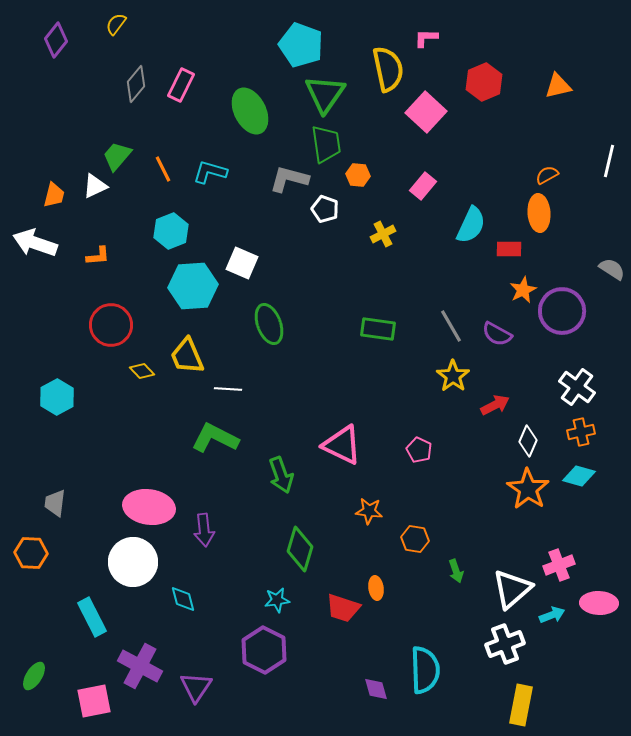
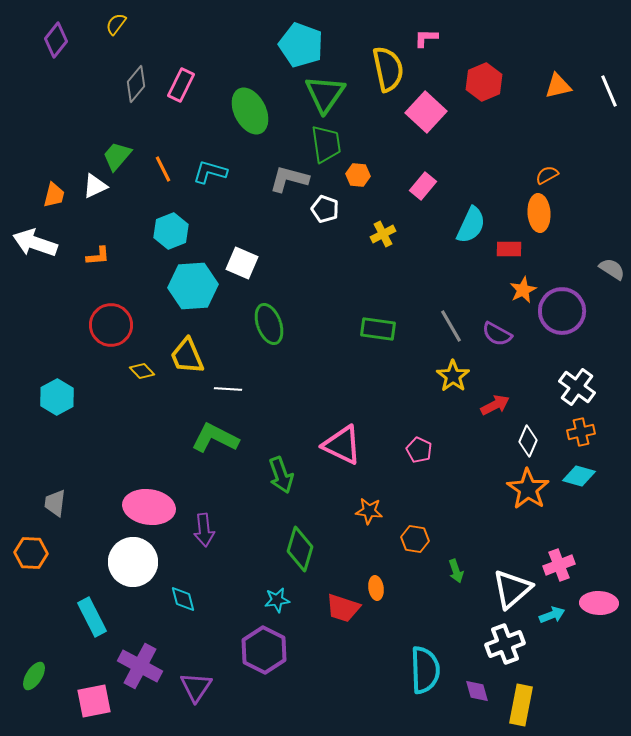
white line at (609, 161): moved 70 px up; rotated 36 degrees counterclockwise
purple diamond at (376, 689): moved 101 px right, 2 px down
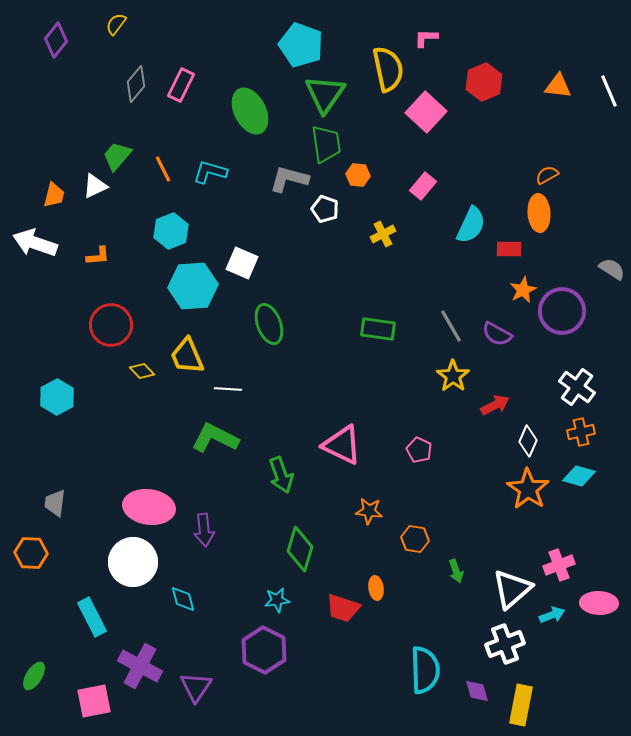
orange triangle at (558, 86): rotated 20 degrees clockwise
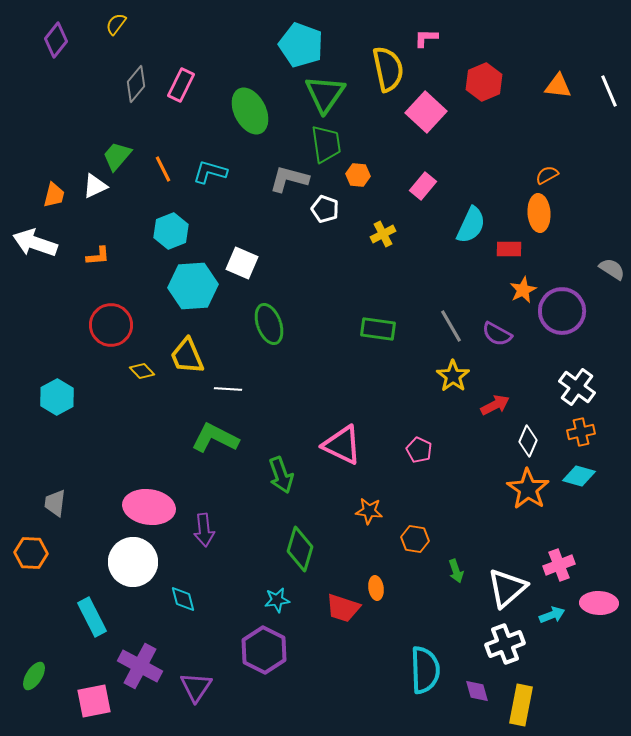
white triangle at (512, 589): moved 5 px left, 1 px up
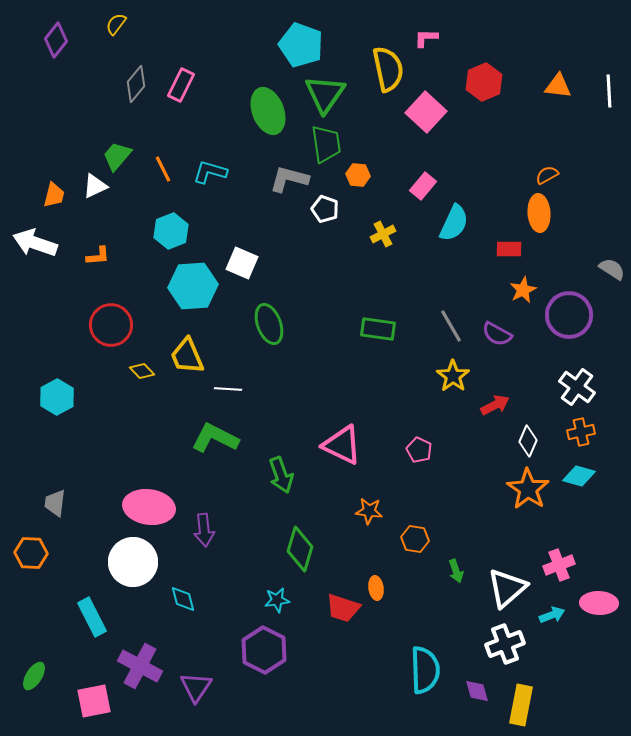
white line at (609, 91): rotated 20 degrees clockwise
green ellipse at (250, 111): moved 18 px right; rotated 6 degrees clockwise
cyan semicircle at (471, 225): moved 17 px left, 2 px up
purple circle at (562, 311): moved 7 px right, 4 px down
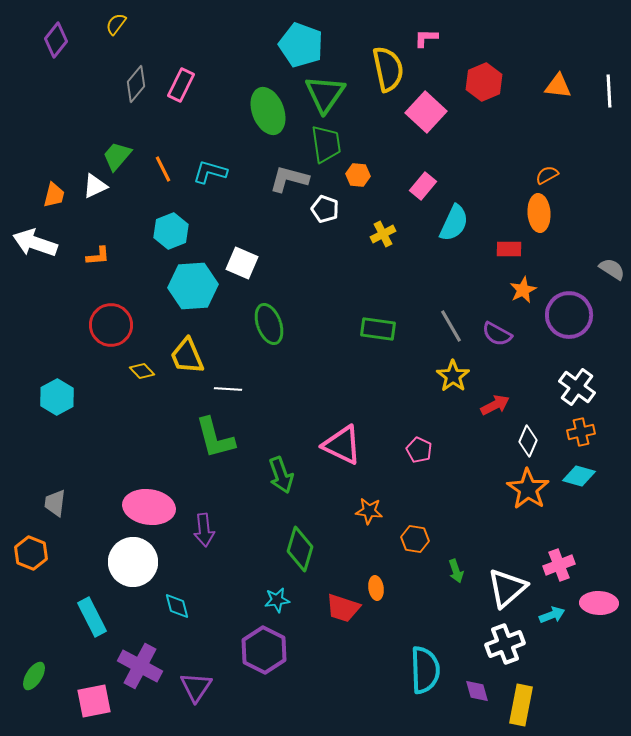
green L-shape at (215, 438): rotated 132 degrees counterclockwise
orange hexagon at (31, 553): rotated 20 degrees clockwise
cyan diamond at (183, 599): moved 6 px left, 7 px down
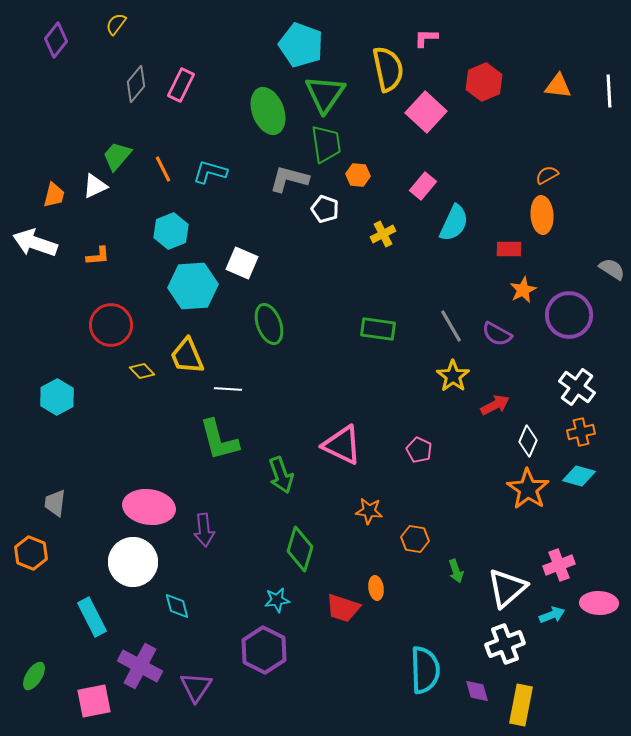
orange ellipse at (539, 213): moved 3 px right, 2 px down
green L-shape at (215, 438): moved 4 px right, 2 px down
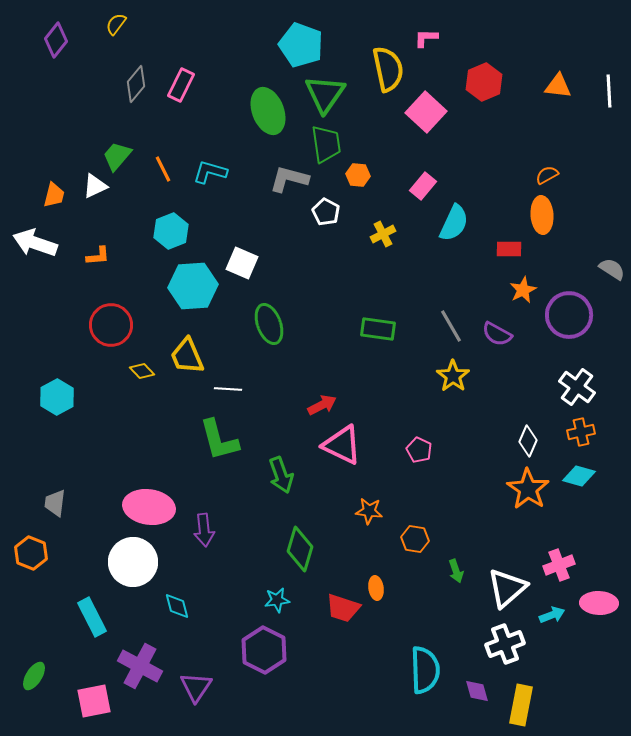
white pentagon at (325, 209): moved 1 px right, 3 px down; rotated 8 degrees clockwise
red arrow at (495, 405): moved 173 px left
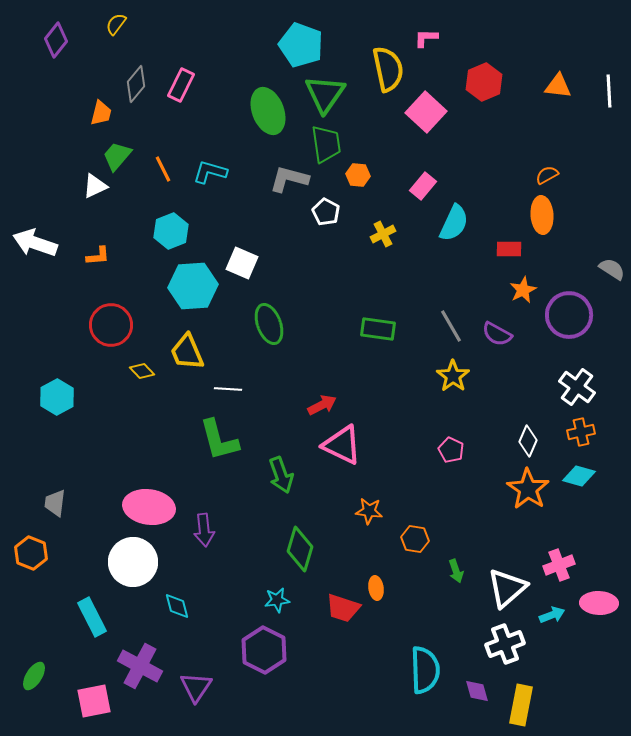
orange trapezoid at (54, 195): moved 47 px right, 82 px up
yellow trapezoid at (187, 356): moved 4 px up
pink pentagon at (419, 450): moved 32 px right
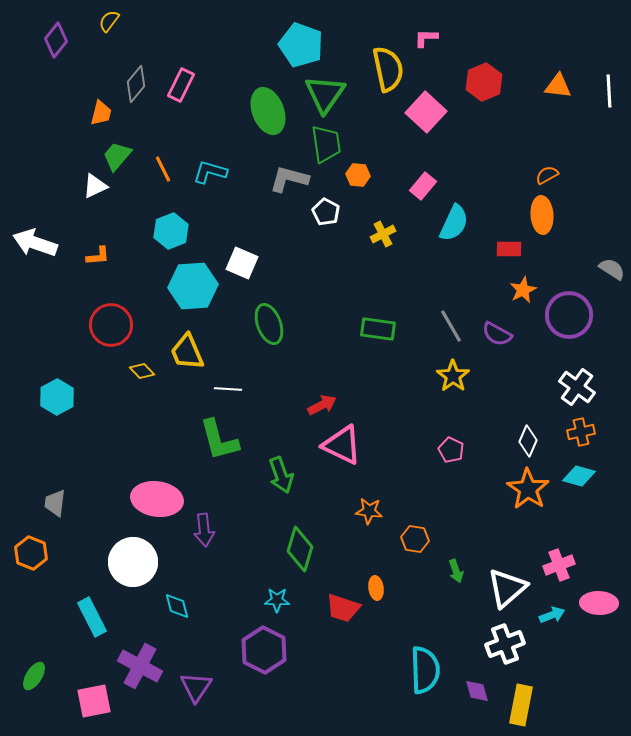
yellow semicircle at (116, 24): moved 7 px left, 3 px up
pink ellipse at (149, 507): moved 8 px right, 8 px up
cyan star at (277, 600): rotated 10 degrees clockwise
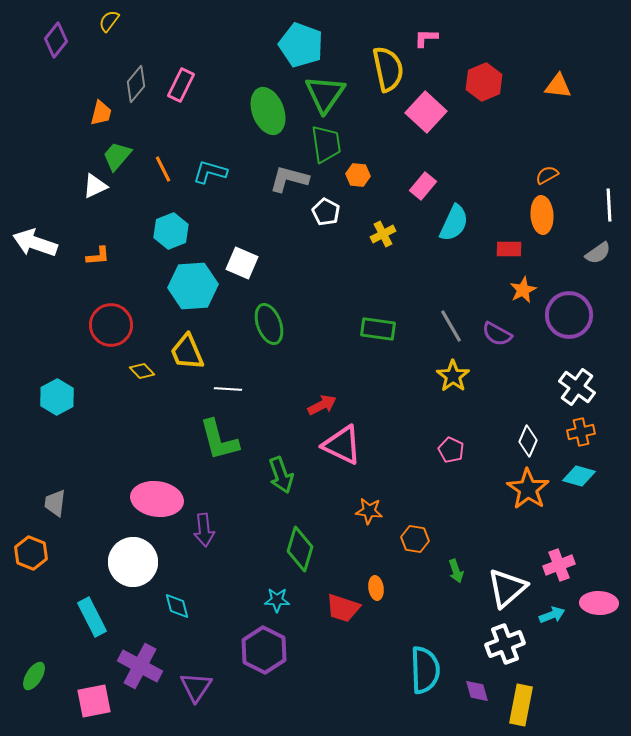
white line at (609, 91): moved 114 px down
gray semicircle at (612, 269): moved 14 px left, 16 px up; rotated 112 degrees clockwise
